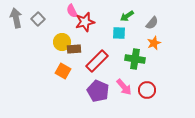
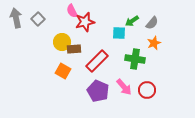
green arrow: moved 5 px right, 5 px down
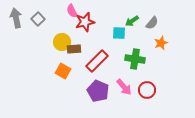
orange star: moved 7 px right
